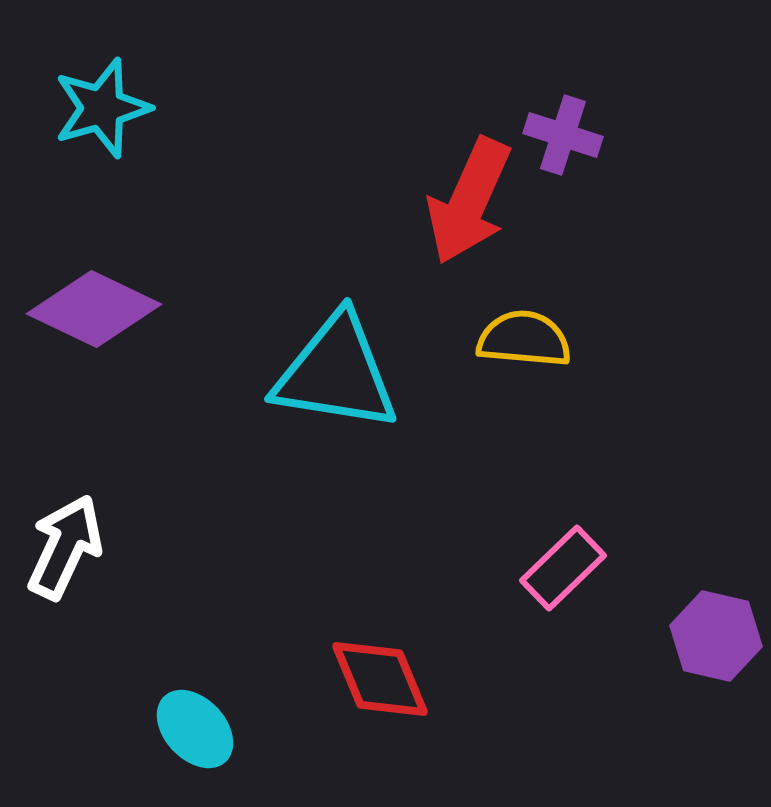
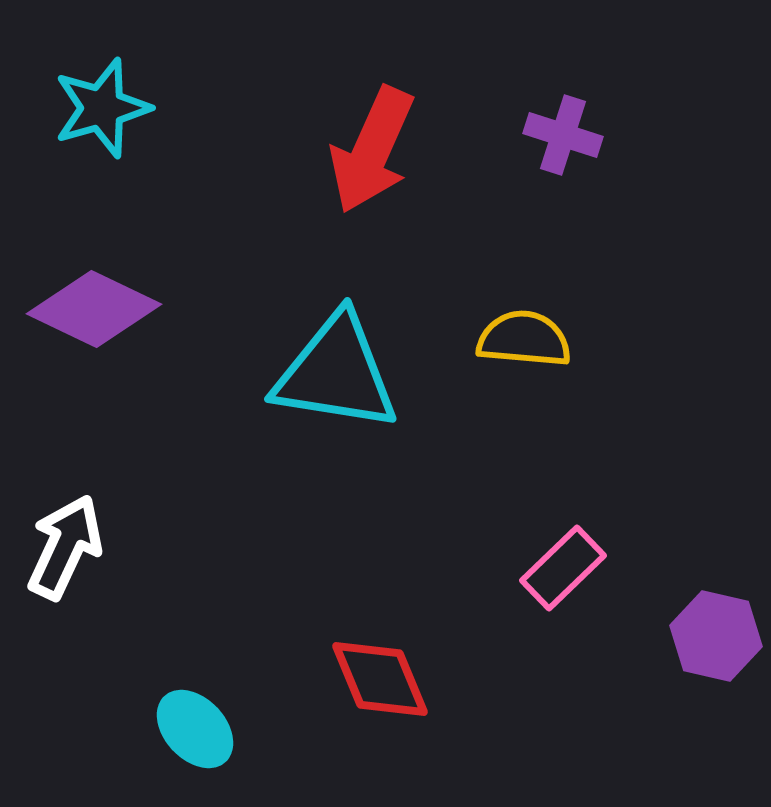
red arrow: moved 97 px left, 51 px up
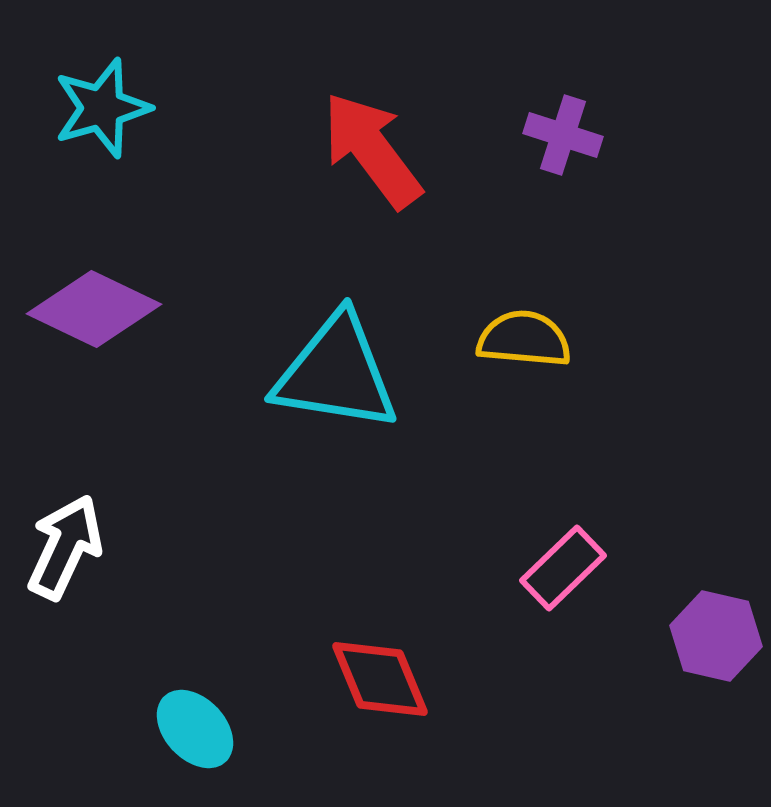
red arrow: rotated 119 degrees clockwise
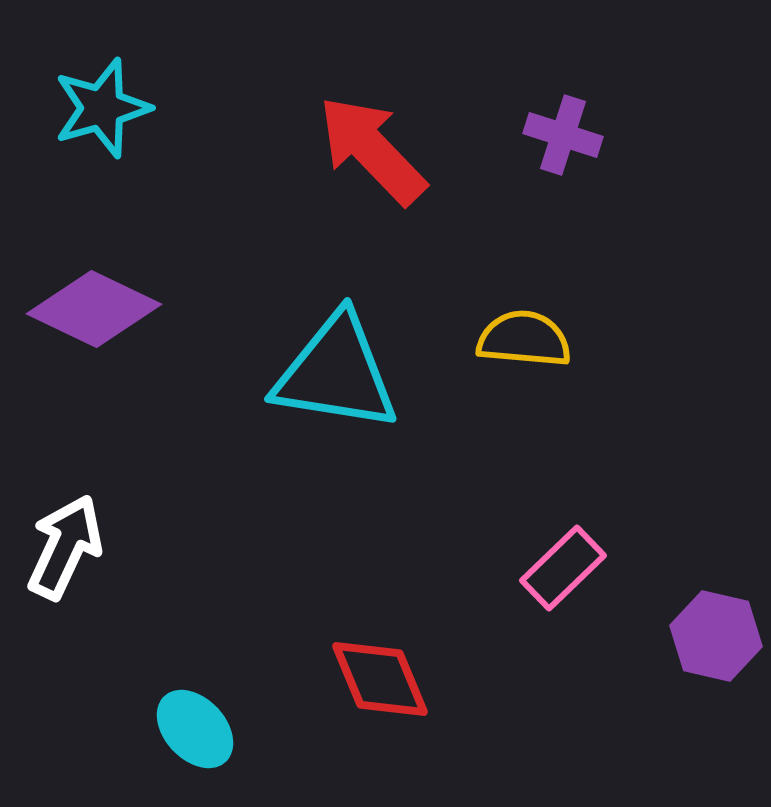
red arrow: rotated 7 degrees counterclockwise
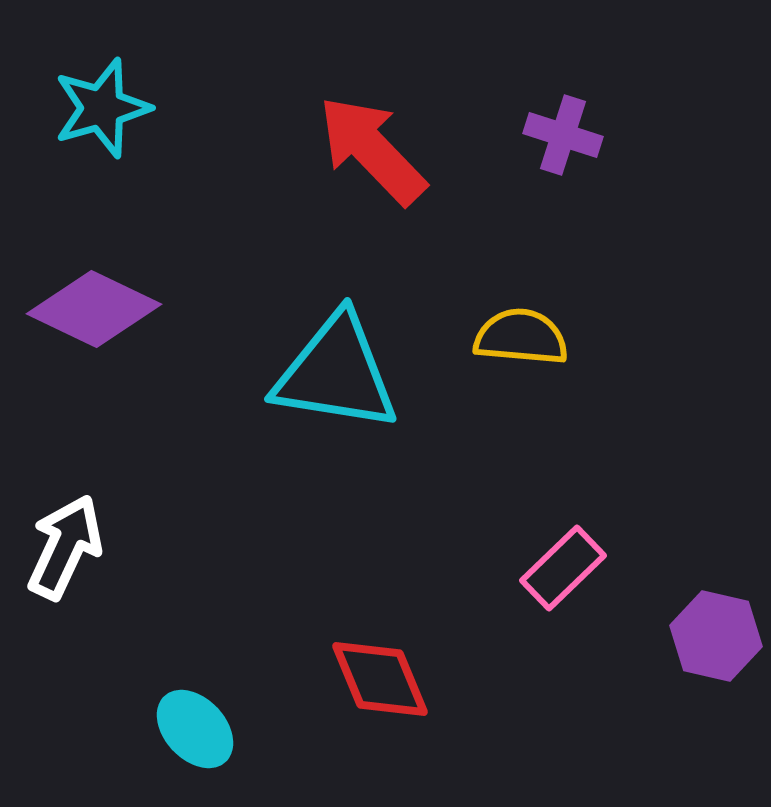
yellow semicircle: moved 3 px left, 2 px up
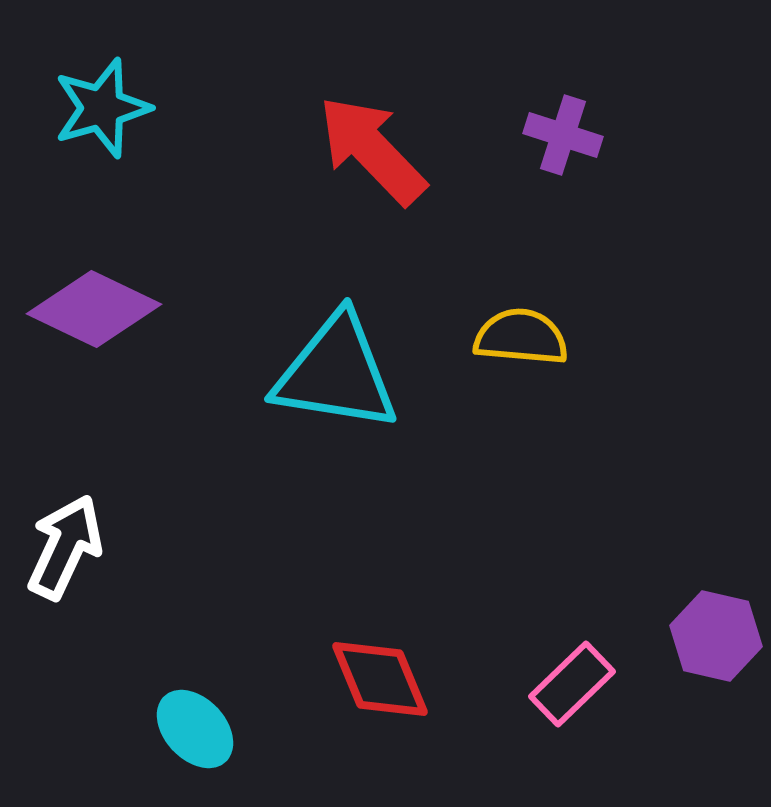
pink rectangle: moved 9 px right, 116 px down
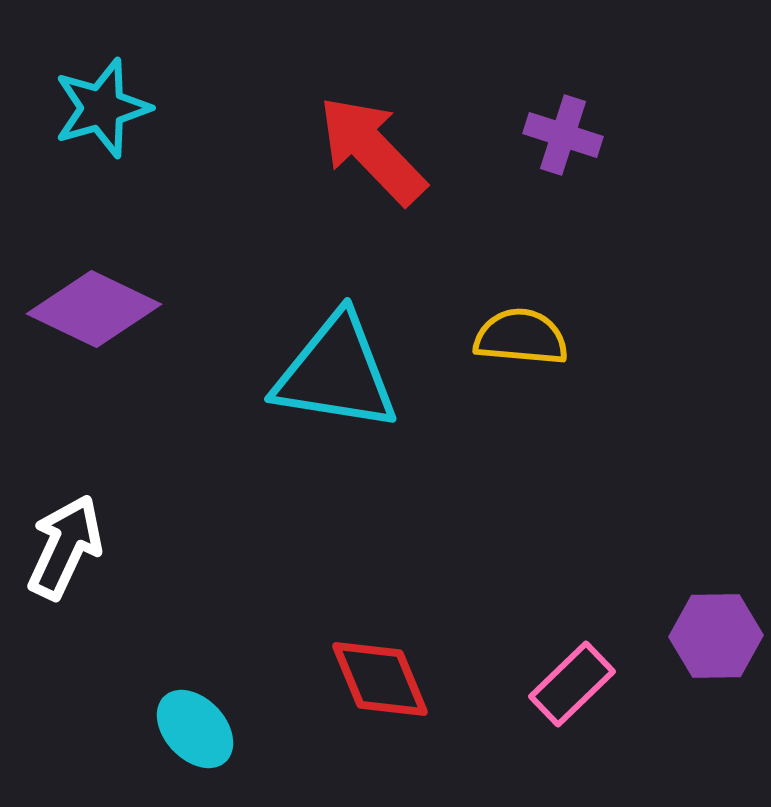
purple hexagon: rotated 14 degrees counterclockwise
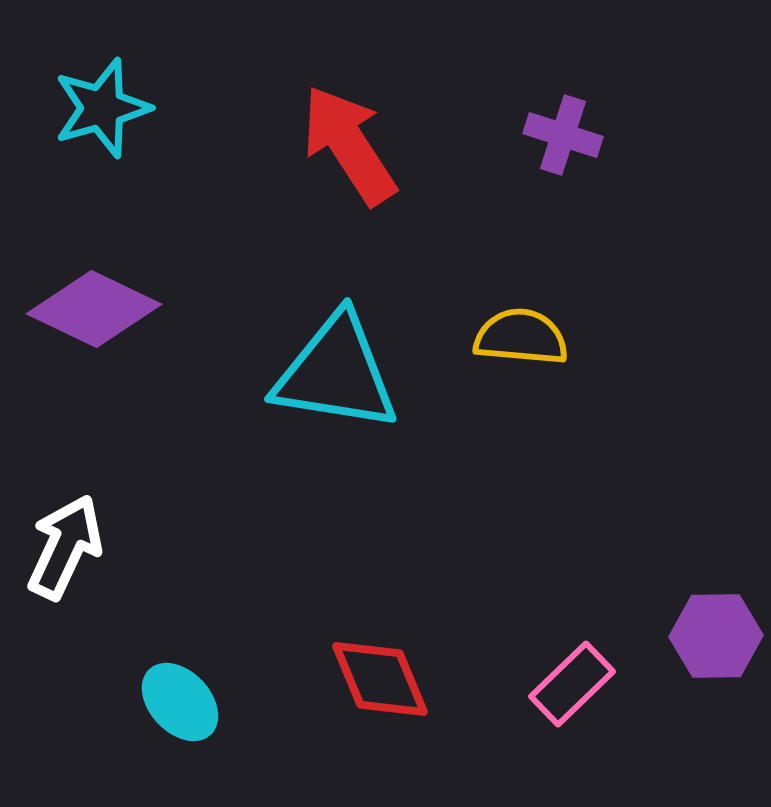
red arrow: moved 23 px left, 5 px up; rotated 11 degrees clockwise
cyan ellipse: moved 15 px left, 27 px up
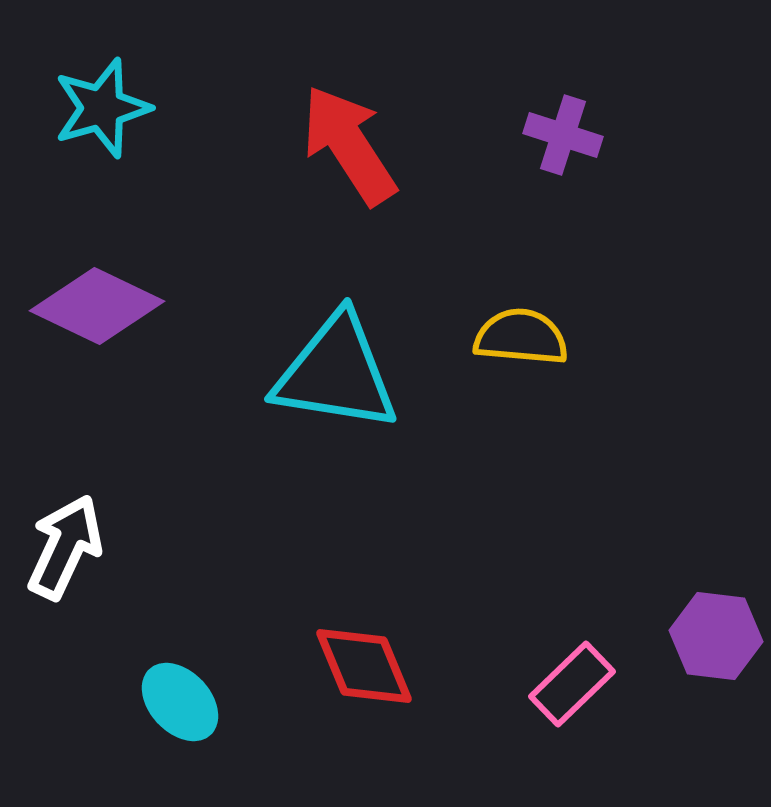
purple diamond: moved 3 px right, 3 px up
purple hexagon: rotated 8 degrees clockwise
red diamond: moved 16 px left, 13 px up
